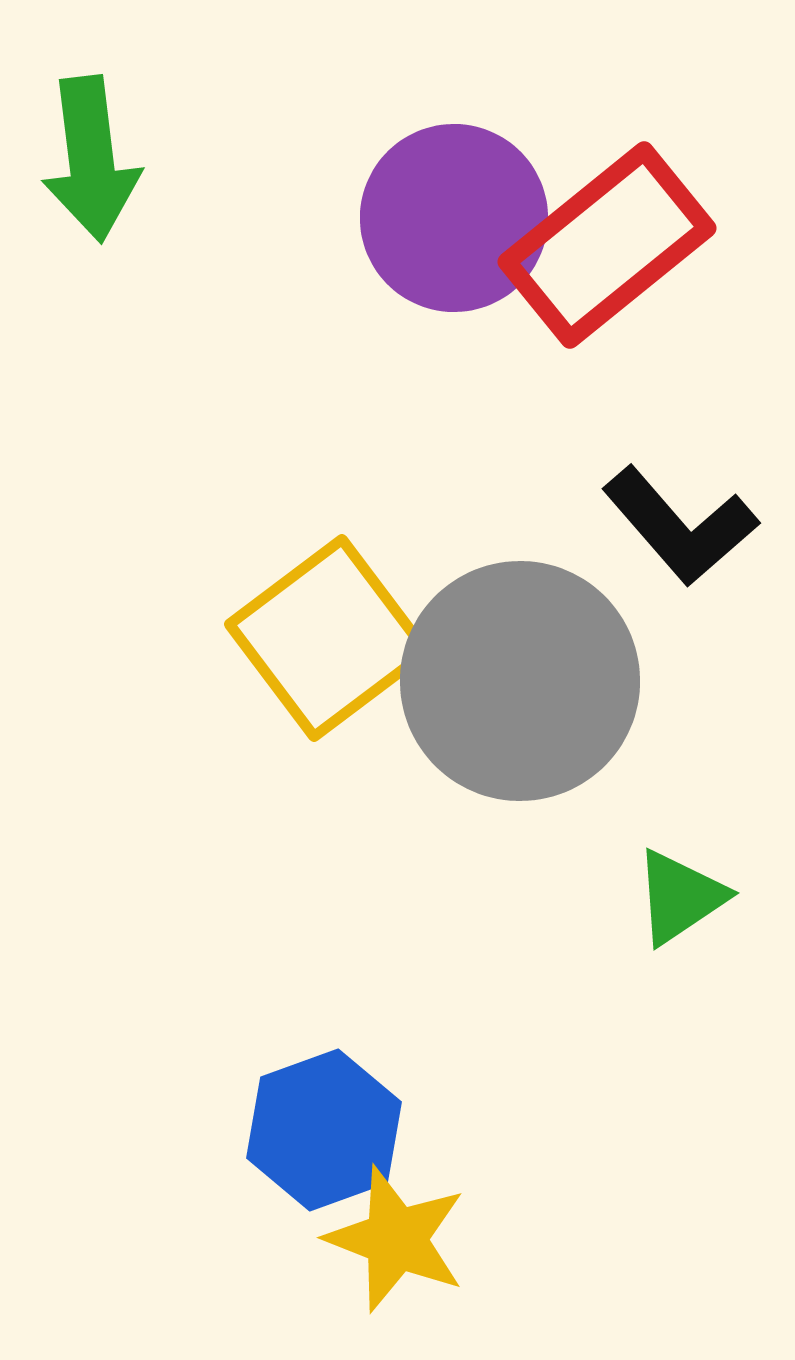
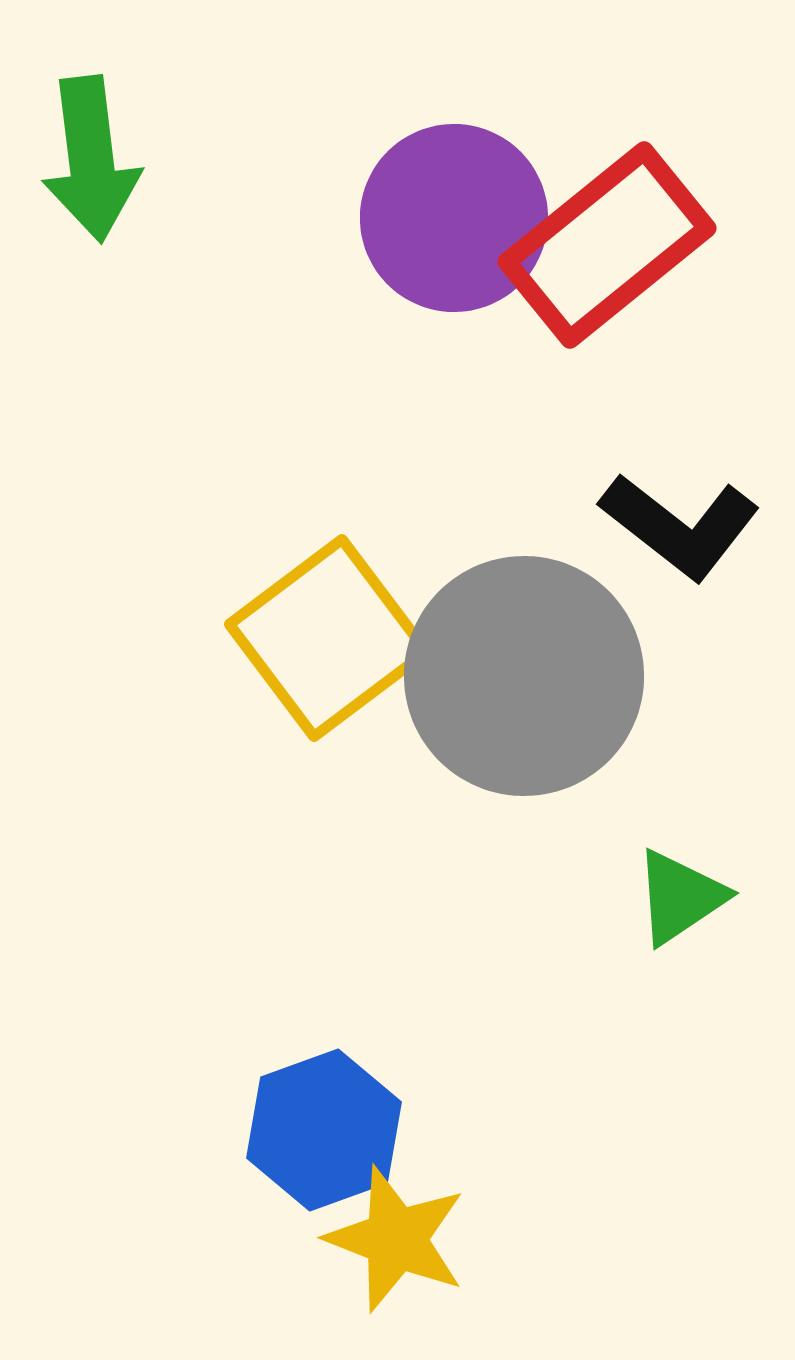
black L-shape: rotated 11 degrees counterclockwise
gray circle: moved 4 px right, 5 px up
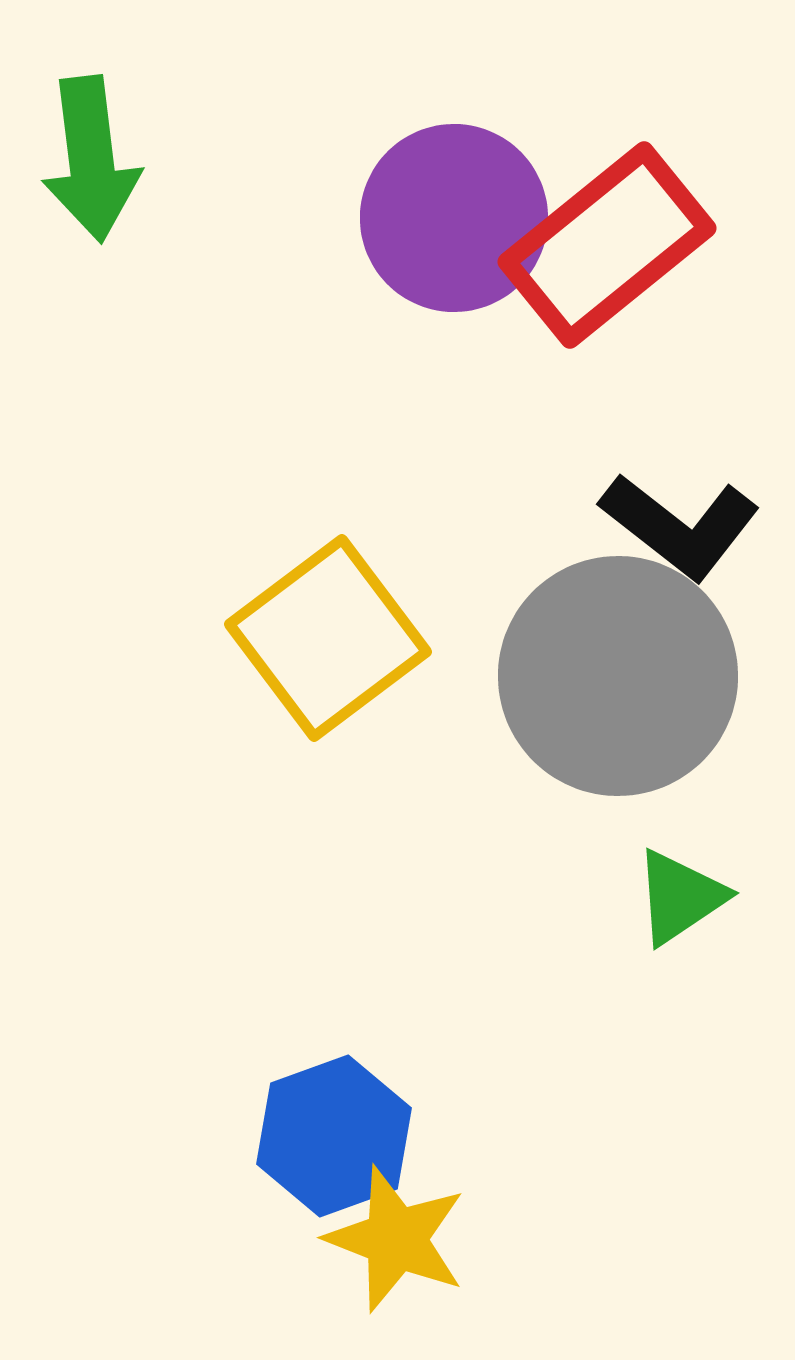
gray circle: moved 94 px right
blue hexagon: moved 10 px right, 6 px down
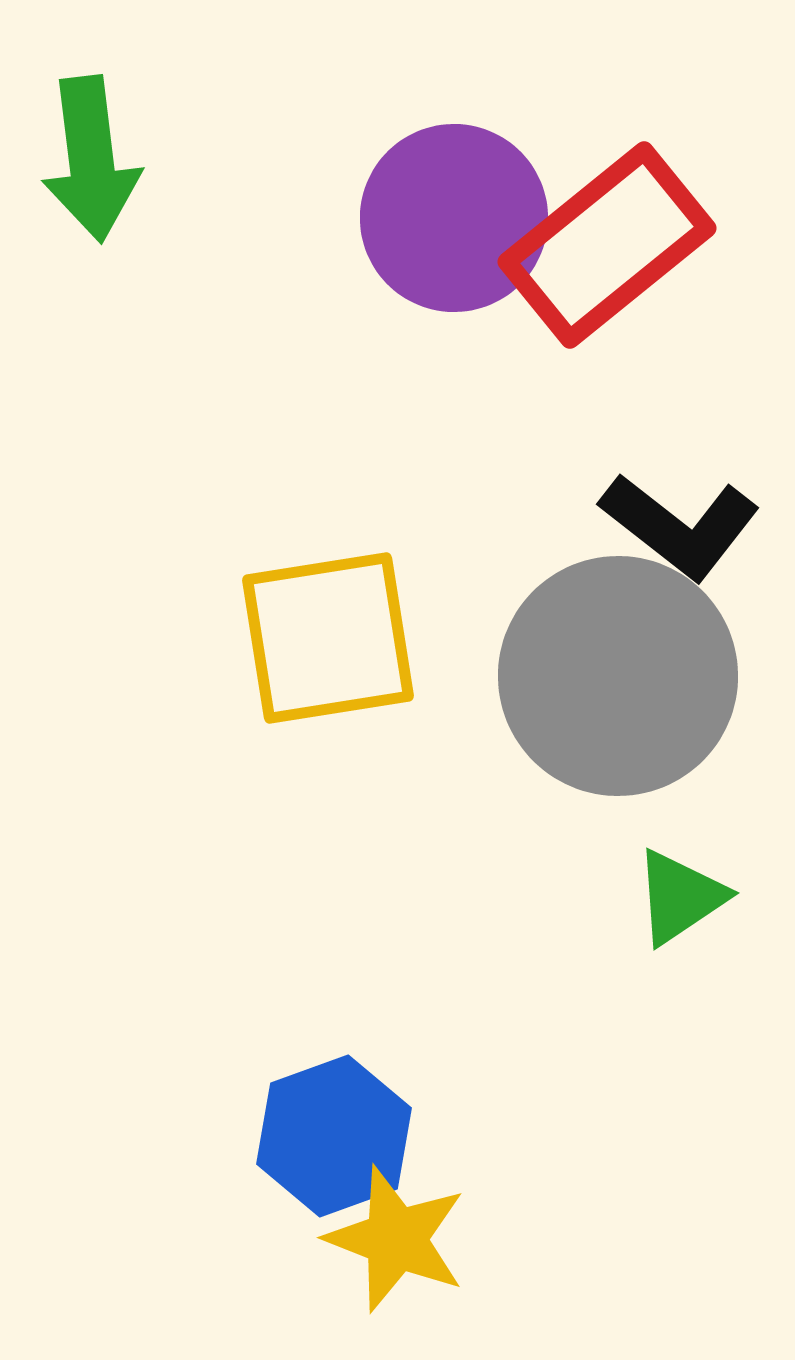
yellow square: rotated 28 degrees clockwise
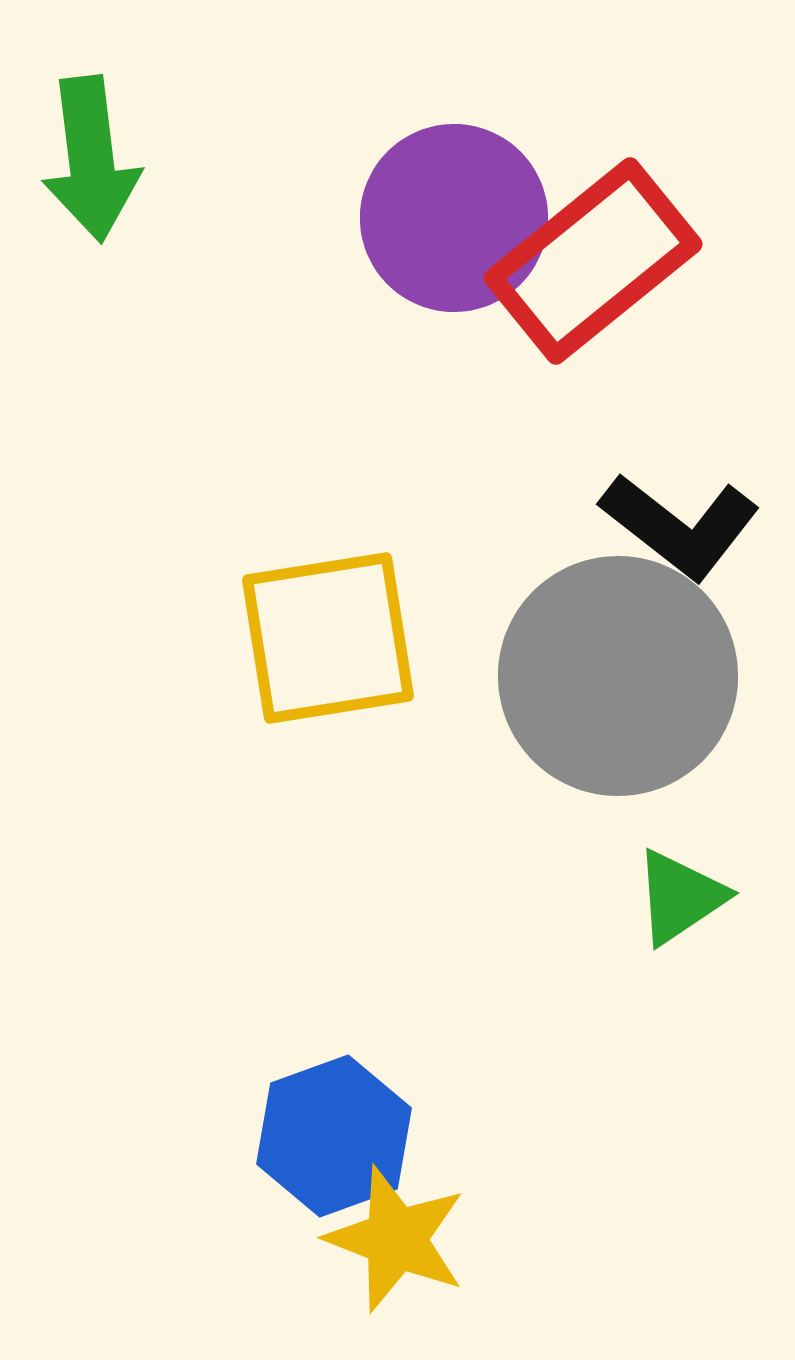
red rectangle: moved 14 px left, 16 px down
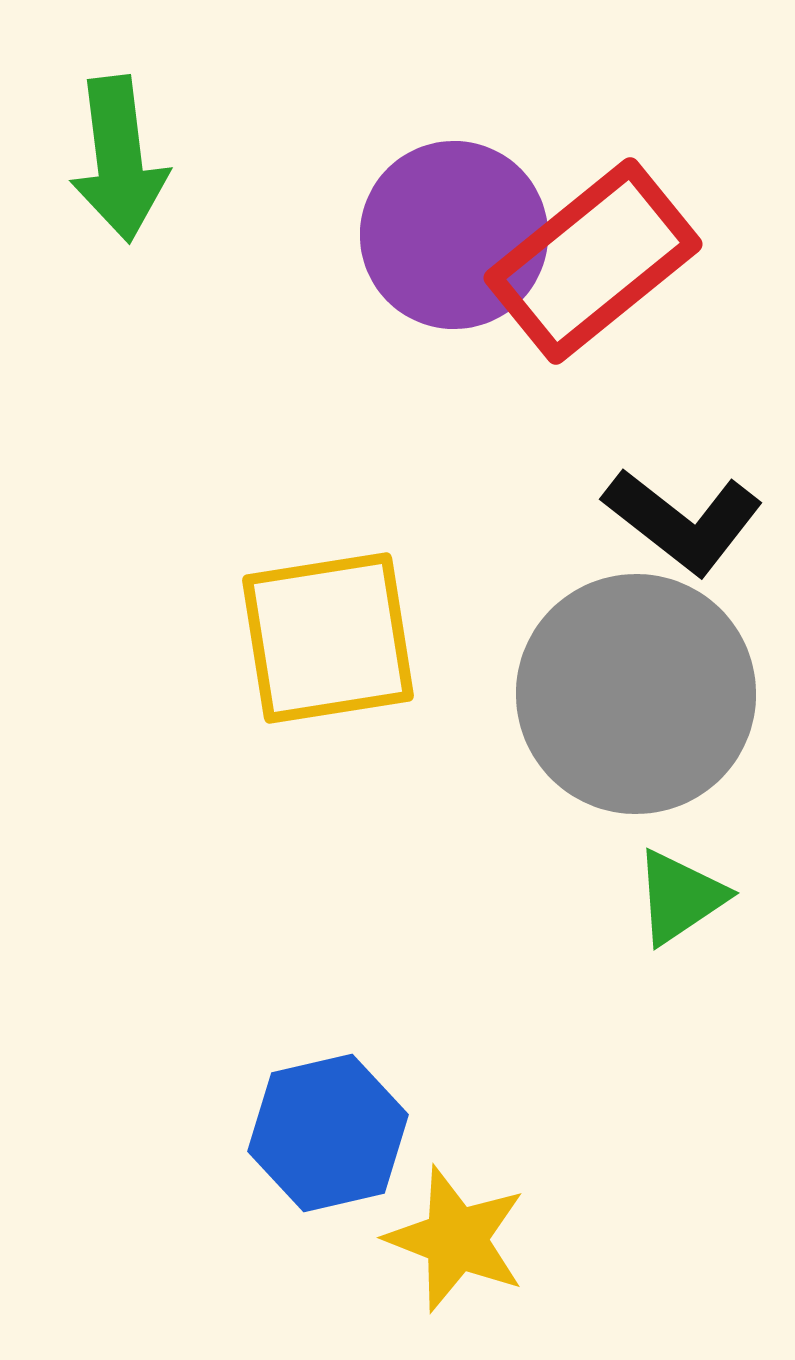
green arrow: moved 28 px right
purple circle: moved 17 px down
black L-shape: moved 3 px right, 5 px up
gray circle: moved 18 px right, 18 px down
blue hexagon: moved 6 px left, 3 px up; rotated 7 degrees clockwise
yellow star: moved 60 px right
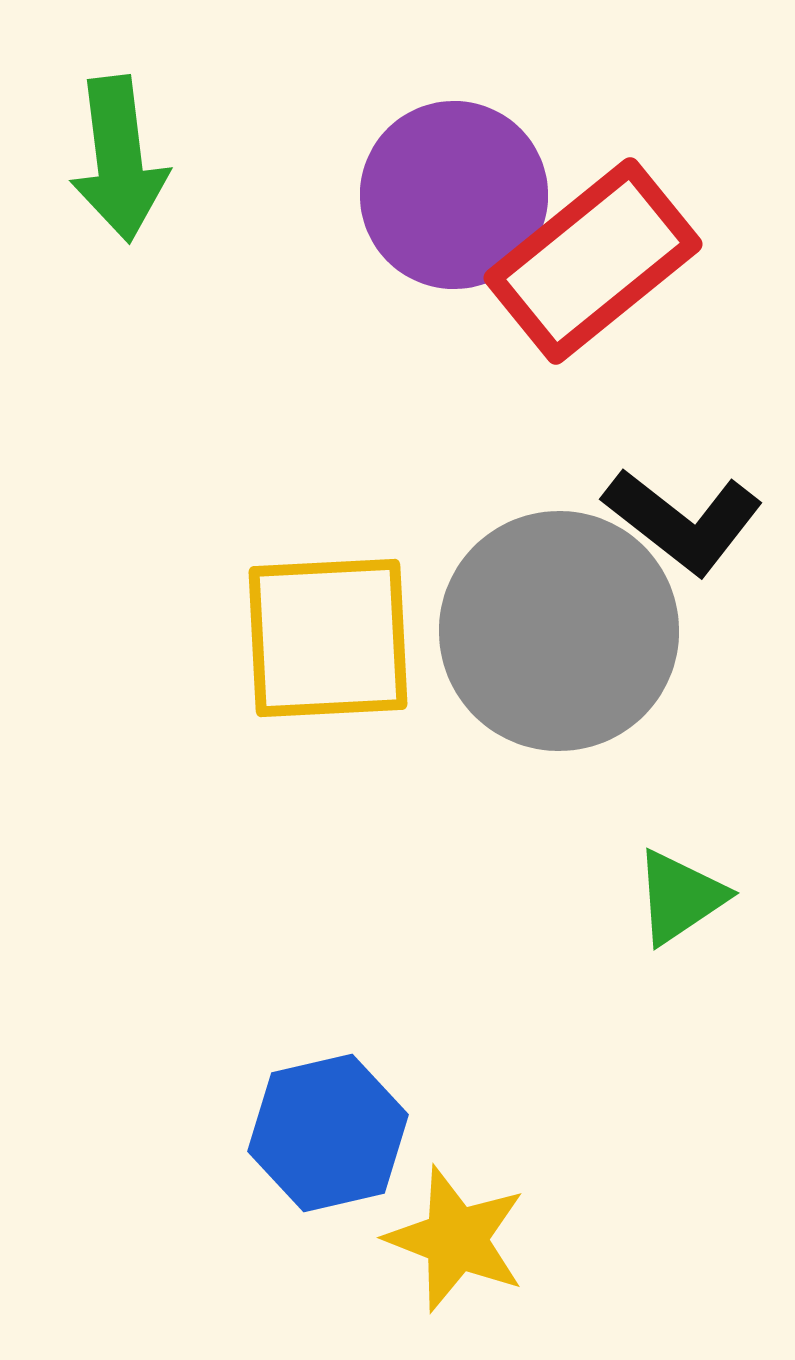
purple circle: moved 40 px up
yellow square: rotated 6 degrees clockwise
gray circle: moved 77 px left, 63 px up
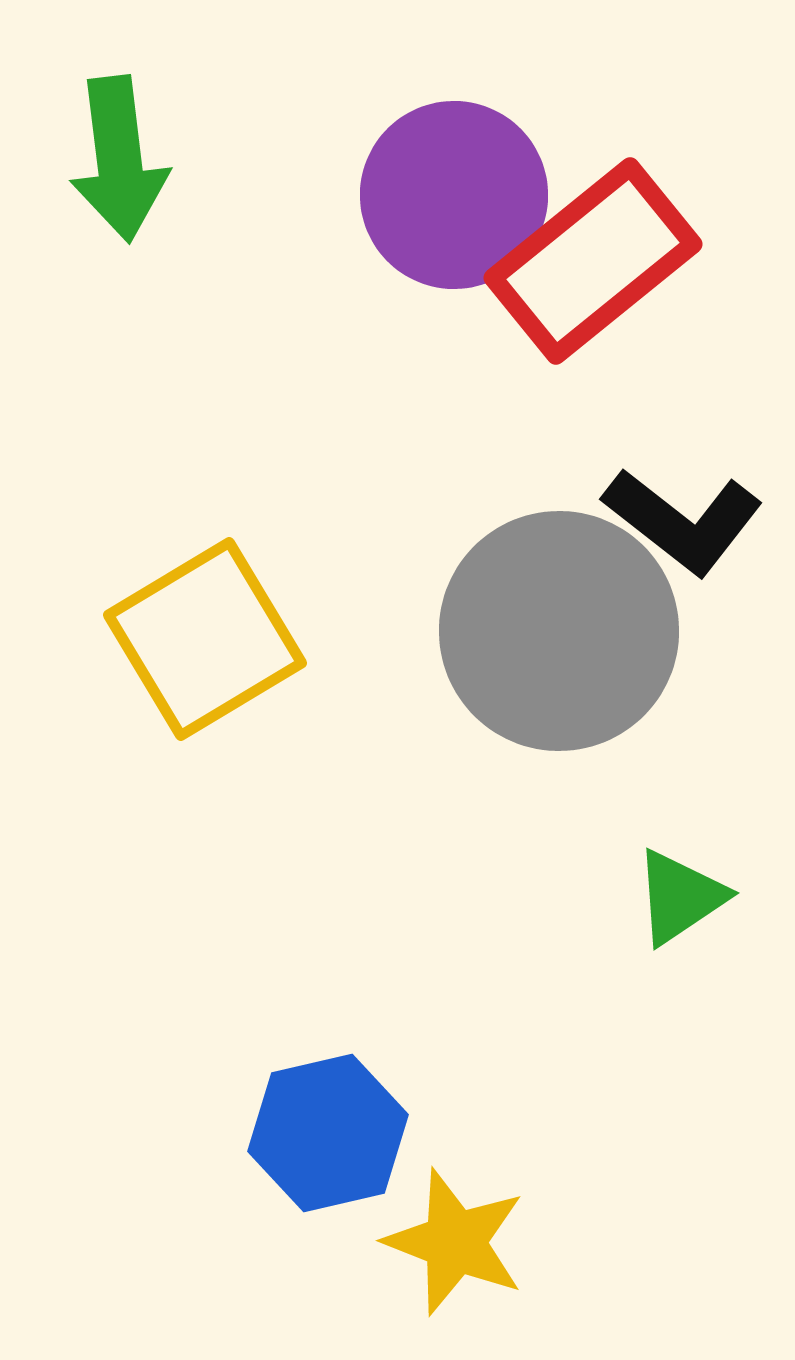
yellow square: moved 123 px left, 1 px down; rotated 28 degrees counterclockwise
yellow star: moved 1 px left, 3 px down
